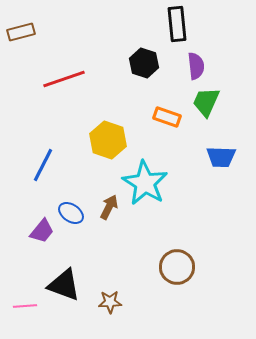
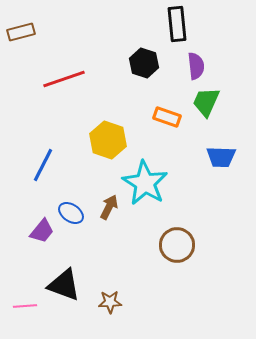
brown circle: moved 22 px up
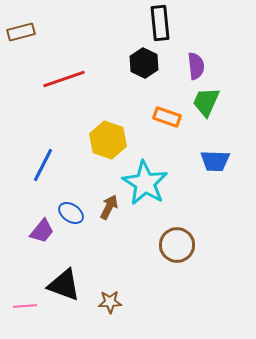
black rectangle: moved 17 px left, 1 px up
black hexagon: rotated 8 degrees clockwise
blue trapezoid: moved 6 px left, 4 px down
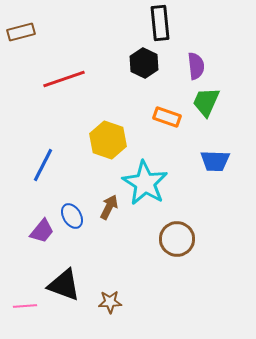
blue ellipse: moved 1 px right, 3 px down; rotated 25 degrees clockwise
brown circle: moved 6 px up
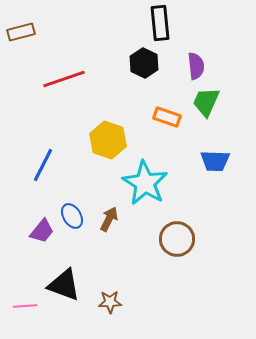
brown arrow: moved 12 px down
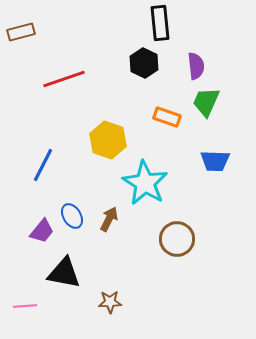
black triangle: moved 12 px up; rotated 9 degrees counterclockwise
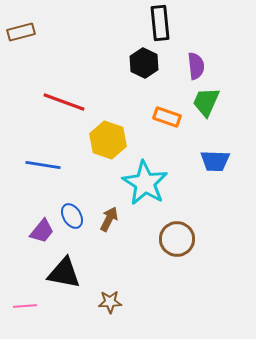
red line: moved 23 px down; rotated 39 degrees clockwise
blue line: rotated 72 degrees clockwise
